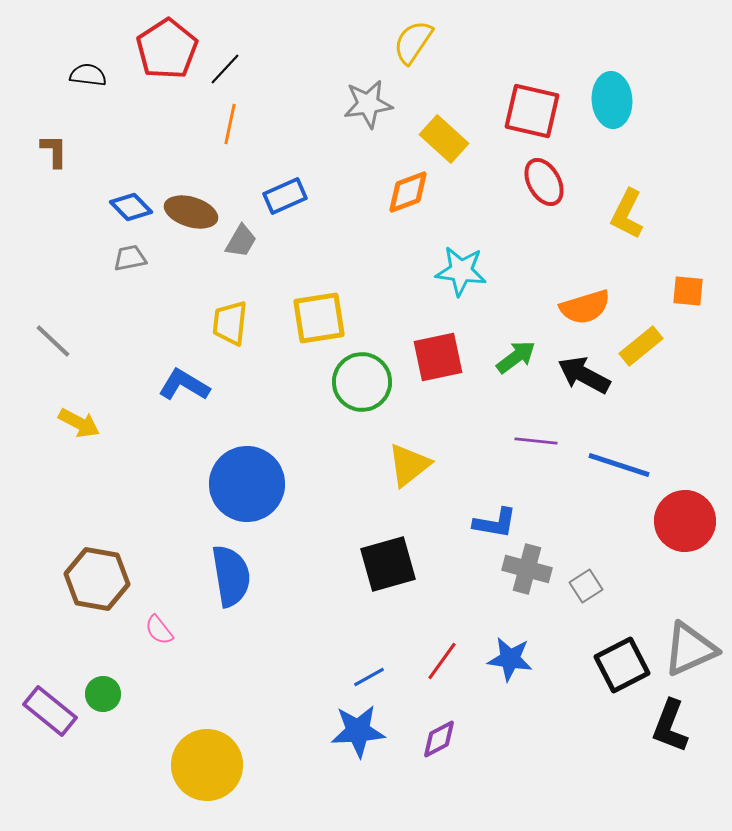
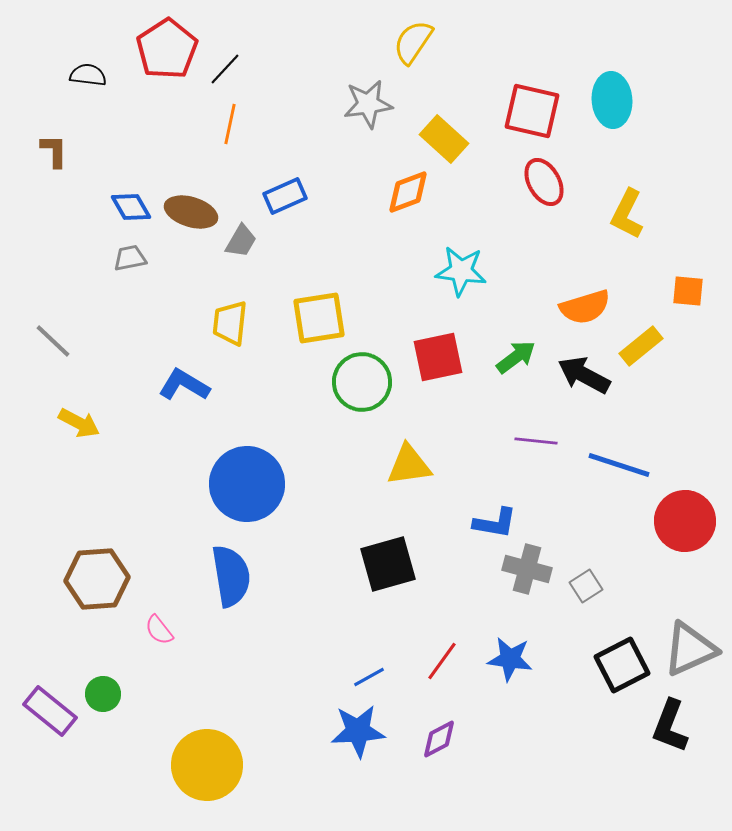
blue diamond at (131, 207): rotated 15 degrees clockwise
yellow triangle at (409, 465): rotated 30 degrees clockwise
brown hexagon at (97, 579): rotated 14 degrees counterclockwise
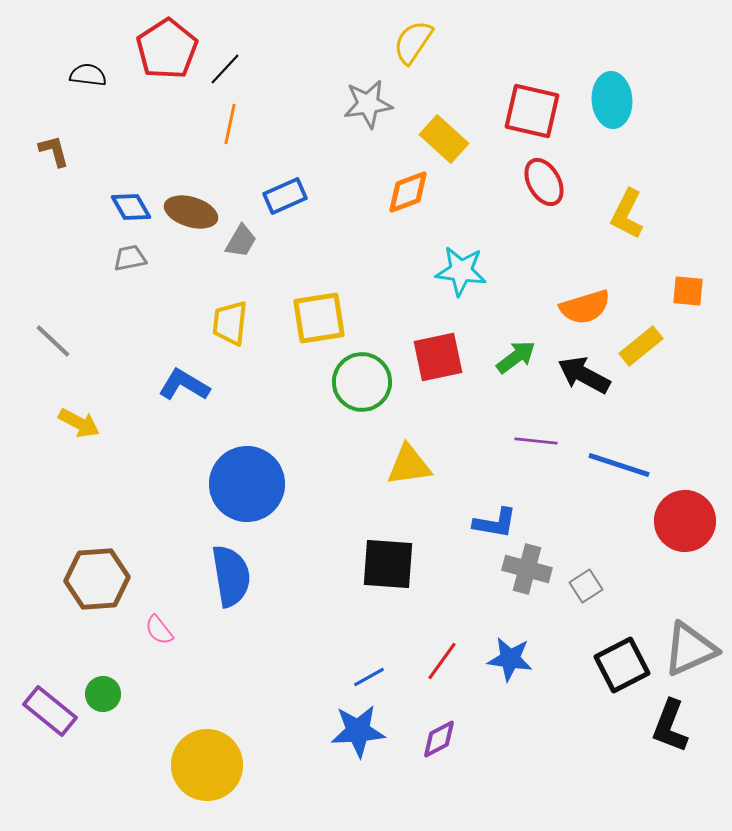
brown L-shape at (54, 151): rotated 15 degrees counterclockwise
black square at (388, 564): rotated 20 degrees clockwise
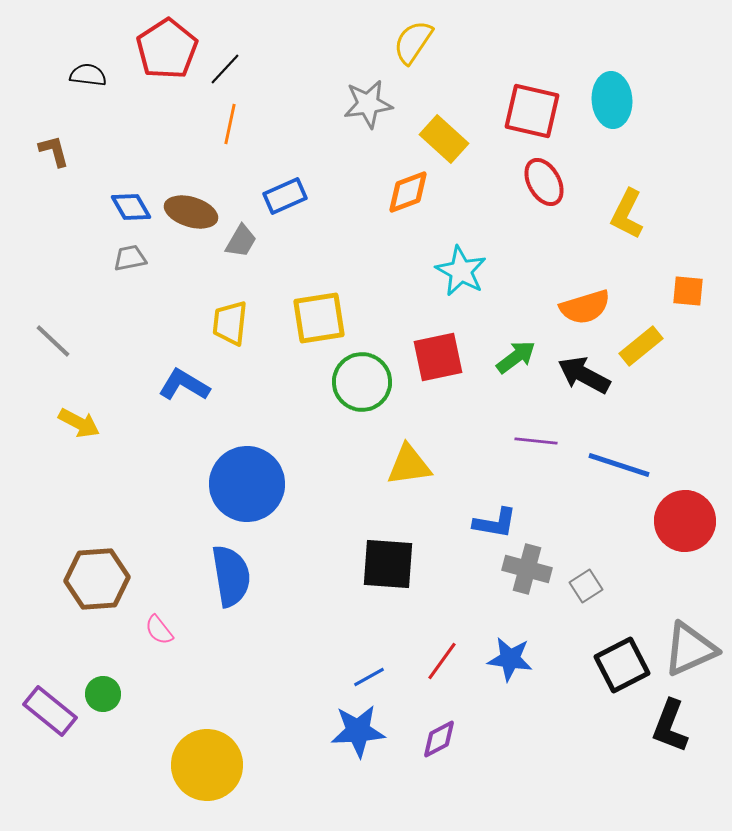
cyan star at (461, 271): rotated 21 degrees clockwise
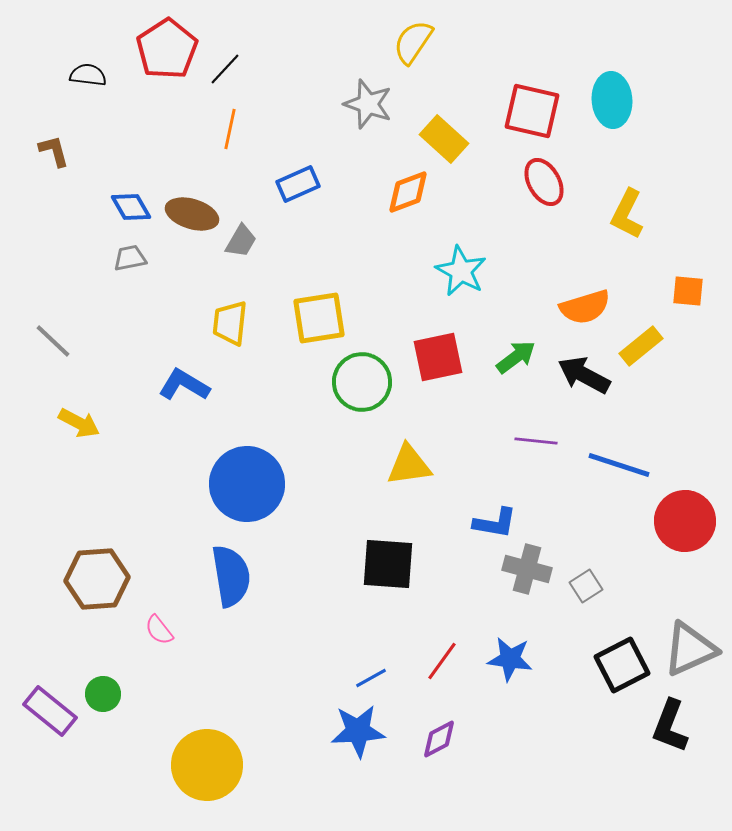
gray star at (368, 104): rotated 27 degrees clockwise
orange line at (230, 124): moved 5 px down
blue rectangle at (285, 196): moved 13 px right, 12 px up
brown ellipse at (191, 212): moved 1 px right, 2 px down
blue line at (369, 677): moved 2 px right, 1 px down
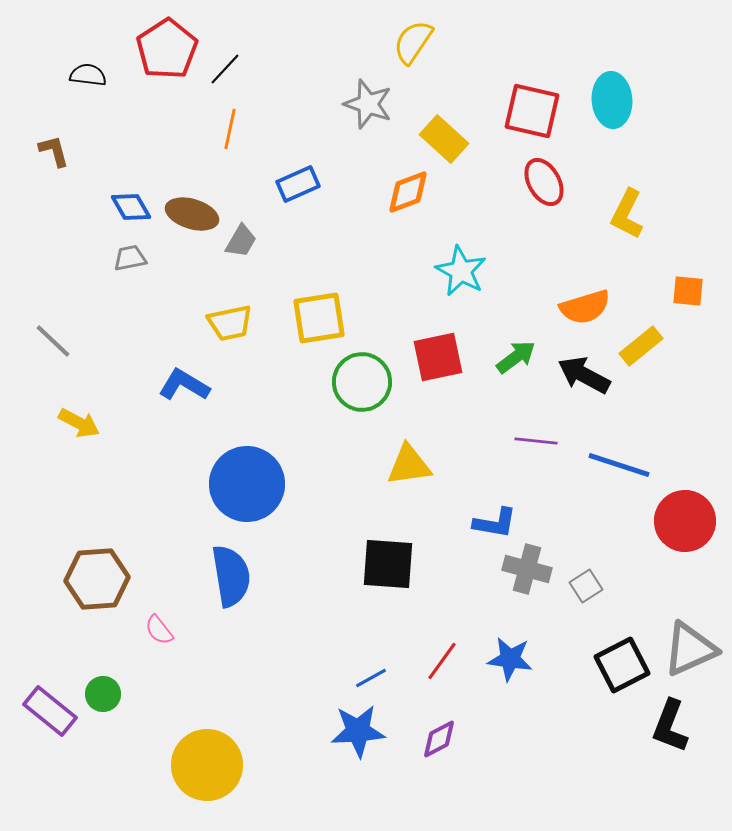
yellow trapezoid at (230, 323): rotated 108 degrees counterclockwise
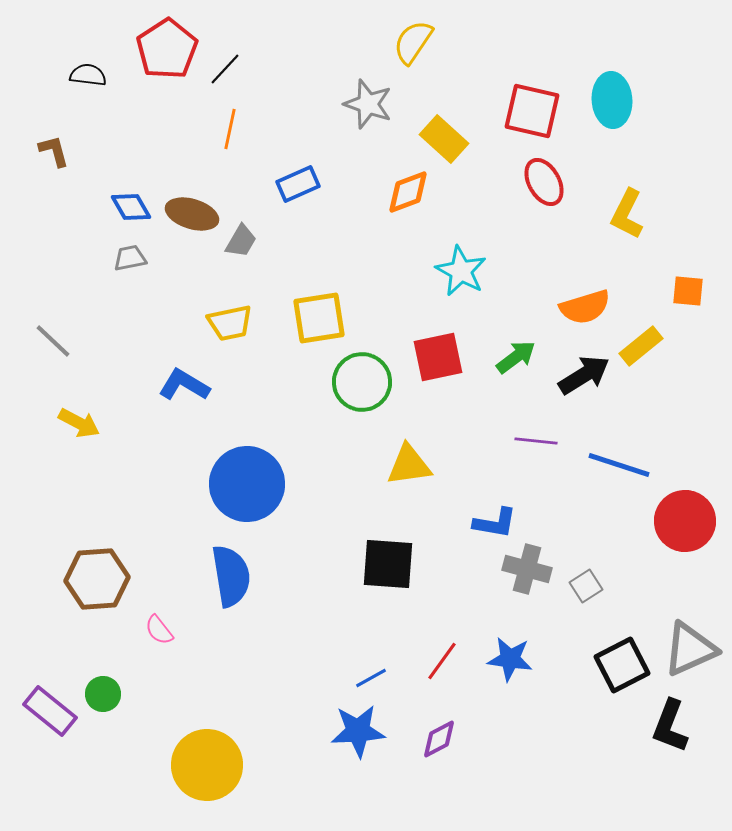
black arrow at (584, 375): rotated 120 degrees clockwise
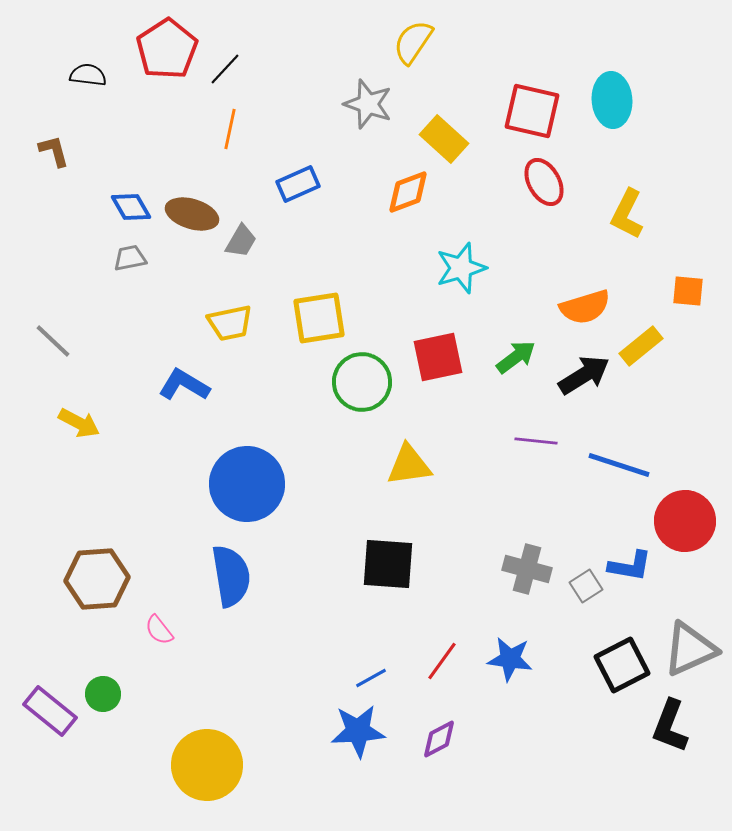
cyan star at (461, 271): moved 3 px up; rotated 27 degrees clockwise
blue L-shape at (495, 523): moved 135 px right, 43 px down
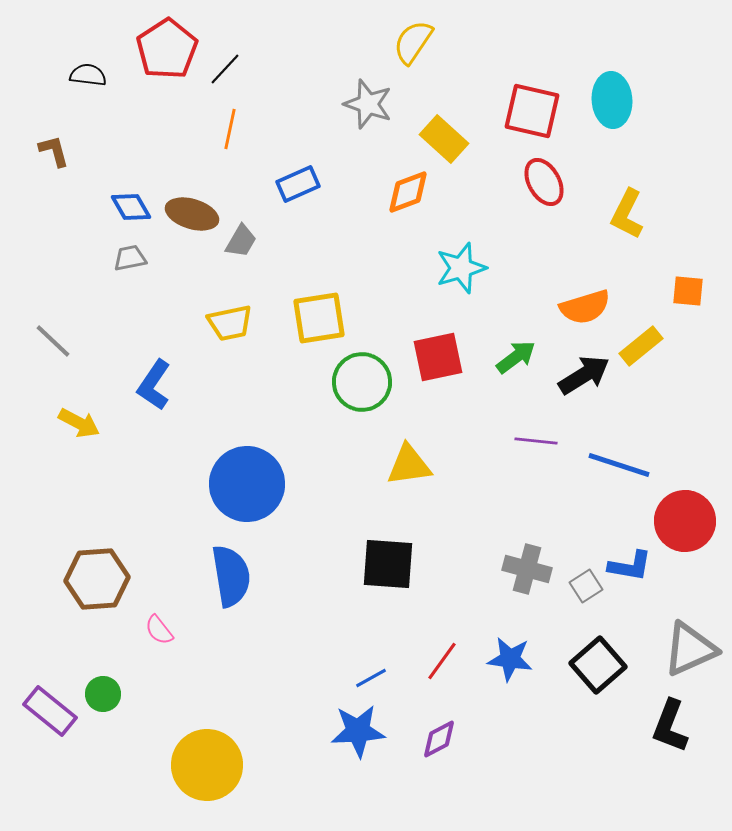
blue L-shape at (184, 385): moved 30 px left; rotated 87 degrees counterclockwise
black square at (622, 665): moved 24 px left; rotated 14 degrees counterclockwise
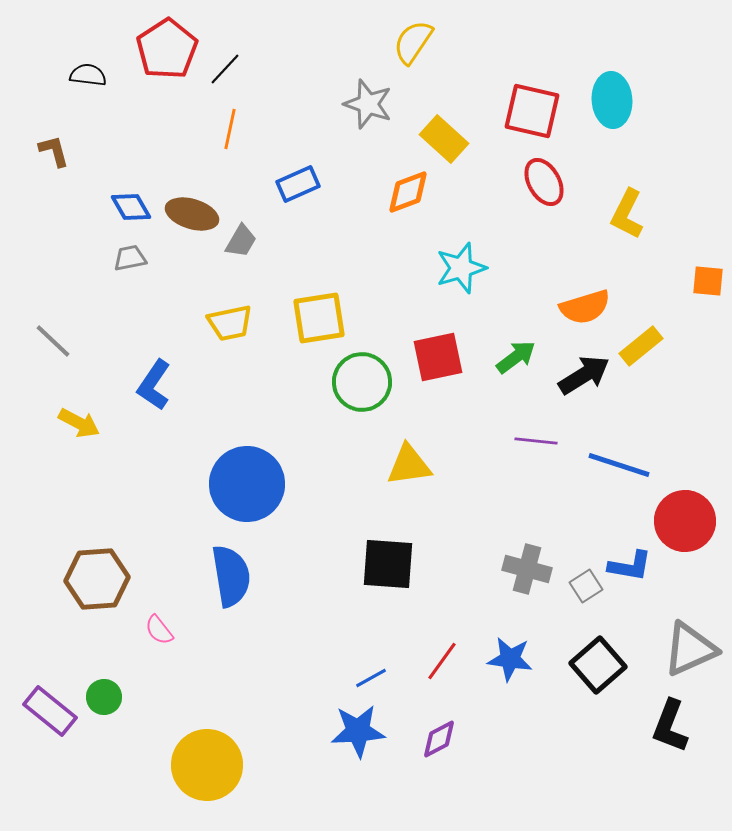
orange square at (688, 291): moved 20 px right, 10 px up
green circle at (103, 694): moved 1 px right, 3 px down
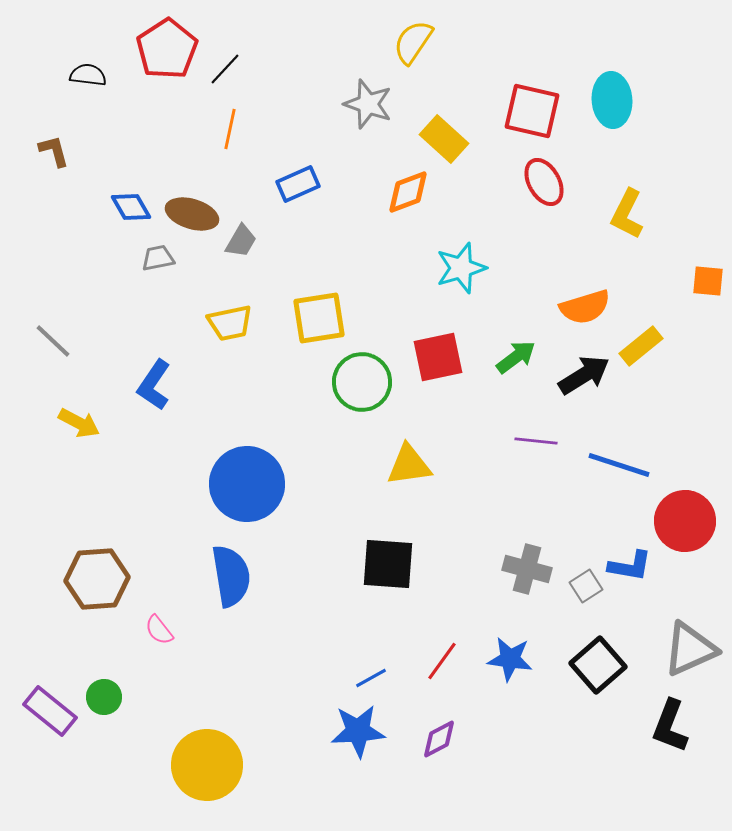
gray trapezoid at (130, 258): moved 28 px right
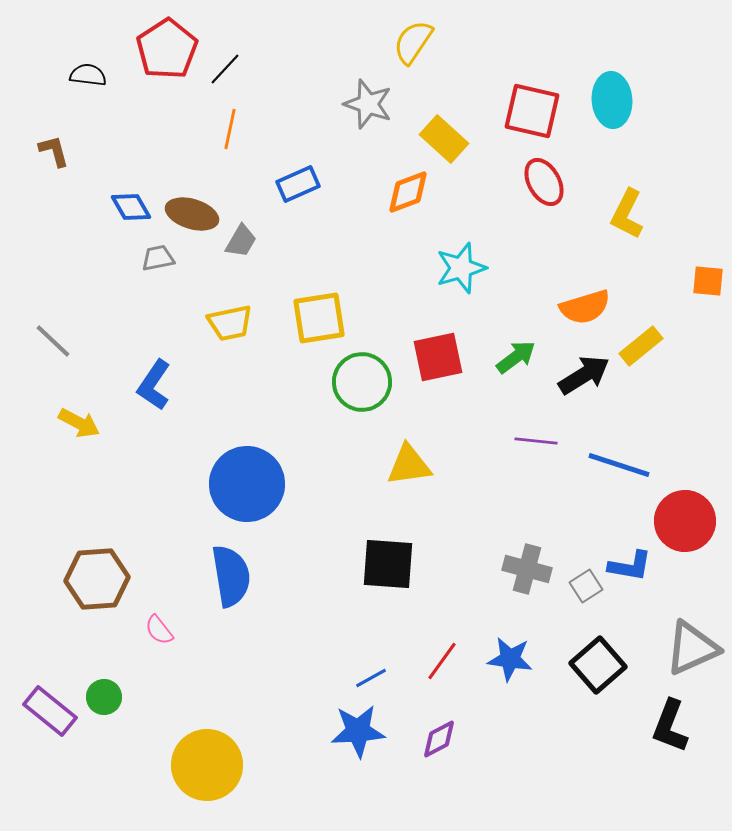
gray triangle at (690, 649): moved 2 px right, 1 px up
